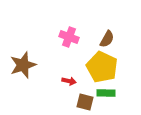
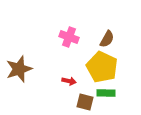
brown star: moved 4 px left, 4 px down
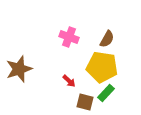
yellow pentagon: rotated 16 degrees counterclockwise
red arrow: rotated 32 degrees clockwise
green rectangle: rotated 48 degrees counterclockwise
